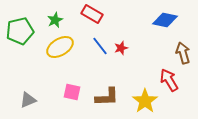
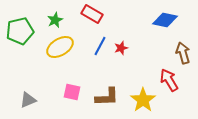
blue line: rotated 66 degrees clockwise
yellow star: moved 2 px left, 1 px up
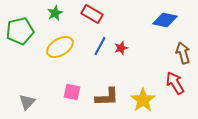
green star: moved 7 px up
red arrow: moved 6 px right, 3 px down
gray triangle: moved 1 px left, 2 px down; rotated 24 degrees counterclockwise
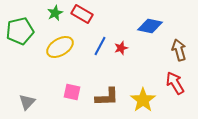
red rectangle: moved 10 px left
blue diamond: moved 15 px left, 6 px down
brown arrow: moved 4 px left, 3 px up
